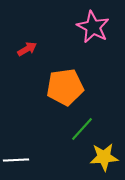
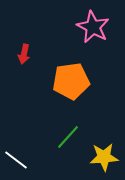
red arrow: moved 3 px left, 5 px down; rotated 132 degrees clockwise
orange pentagon: moved 6 px right, 6 px up
green line: moved 14 px left, 8 px down
white line: rotated 40 degrees clockwise
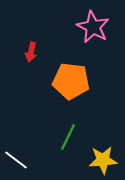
red arrow: moved 7 px right, 2 px up
orange pentagon: rotated 15 degrees clockwise
green line: rotated 16 degrees counterclockwise
yellow star: moved 1 px left, 3 px down
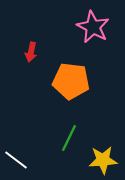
green line: moved 1 px right, 1 px down
